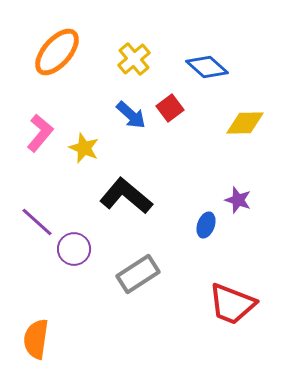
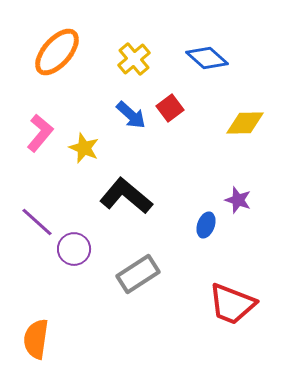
blue diamond: moved 9 px up
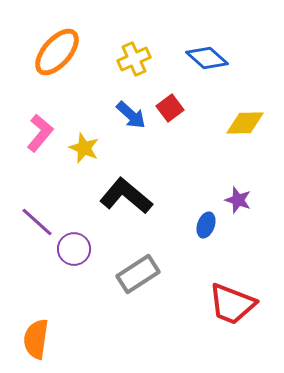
yellow cross: rotated 16 degrees clockwise
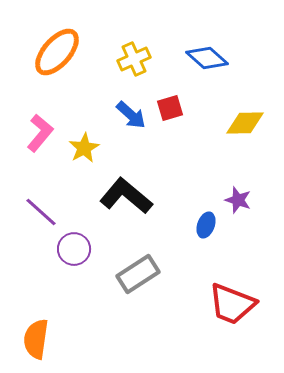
red square: rotated 20 degrees clockwise
yellow star: rotated 20 degrees clockwise
purple line: moved 4 px right, 10 px up
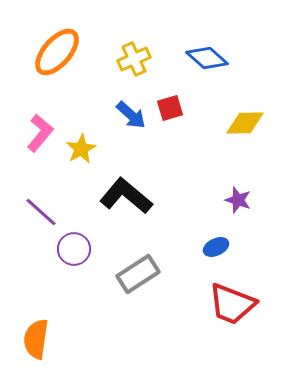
yellow star: moved 3 px left, 1 px down
blue ellipse: moved 10 px right, 22 px down; rotated 45 degrees clockwise
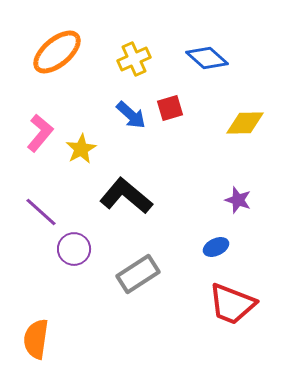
orange ellipse: rotated 9 degrees clockwise
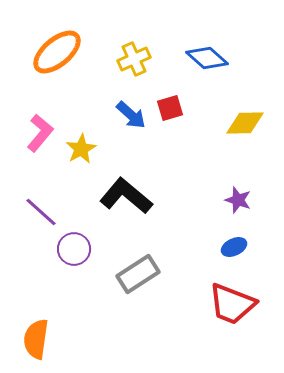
blue ellipse: moved 18 px right
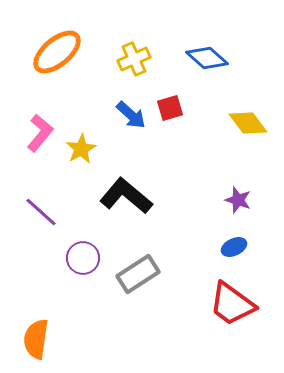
yellow diamond: moved 3 px right; rotated 54 degrees clockwise
purple circle: moved 9 px right, 9 px down
red trapezoid: rotated 15 degrees clockwise
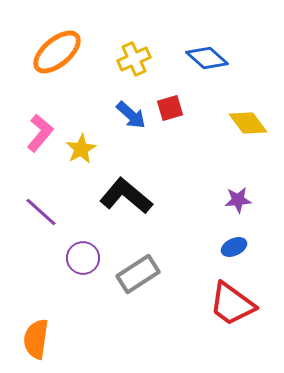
purple star: rotated 24 degrees counterclockwise
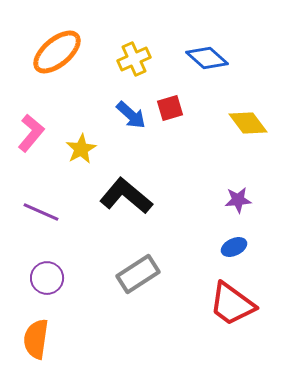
pink L-shape: moved 9 px left
purple line: rotated 18 degrees counterclockwise
purple circle: moved 36 px left, 20 px down
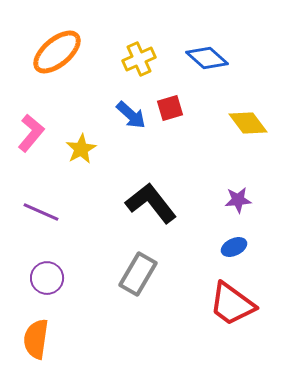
yellow cross: moved 5 px right
black L-shape: moved 25 px right, 7 px down; rotated 12 degrees clockwise
gray rectangle: rotated 27 degrees counterclockwise
